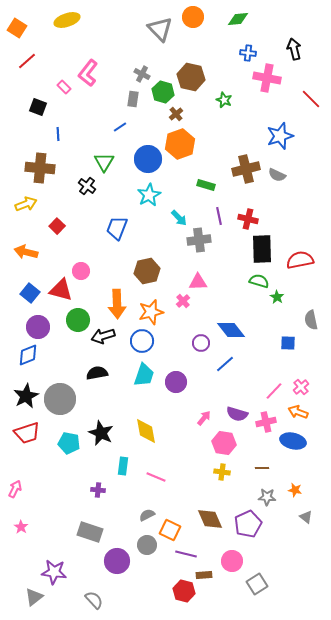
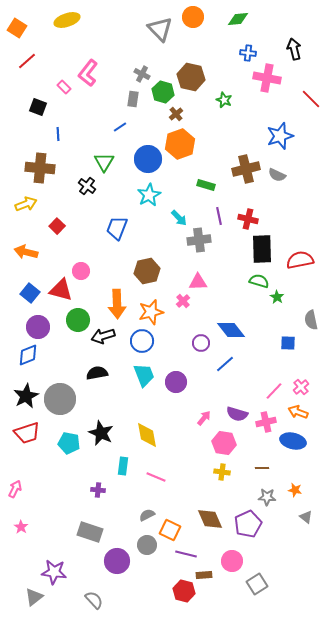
cyan trapezoid at (144, 375): rotated 40 degrees counterclockwise
yellow diamond at (146, 431): moved 1 px right, 4 px down
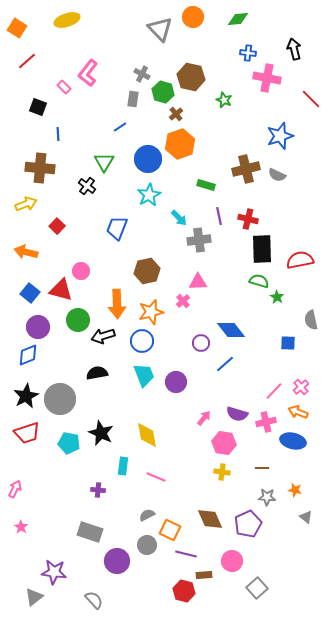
gray square at (257, 584): moved 4 px down; rotated 10 degrees counterclockwise
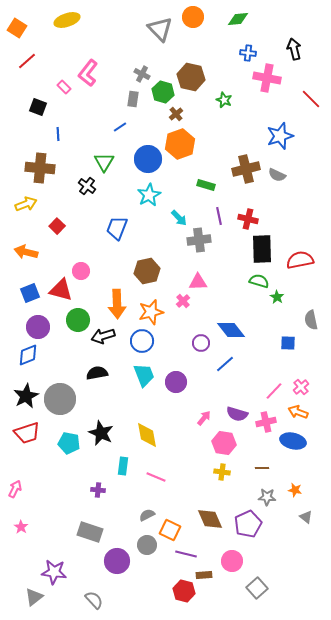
blue square at (30, 293): rotated 30 degrees clockwise
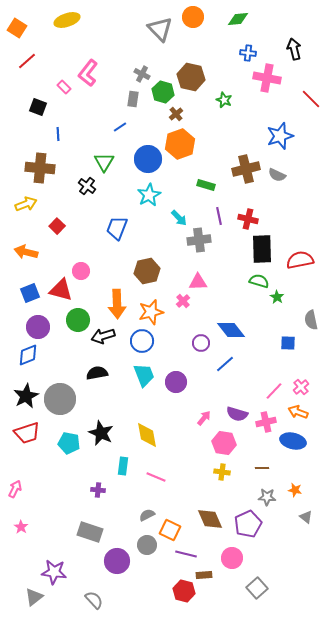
pink circle at (232, 561): moved 3 px up
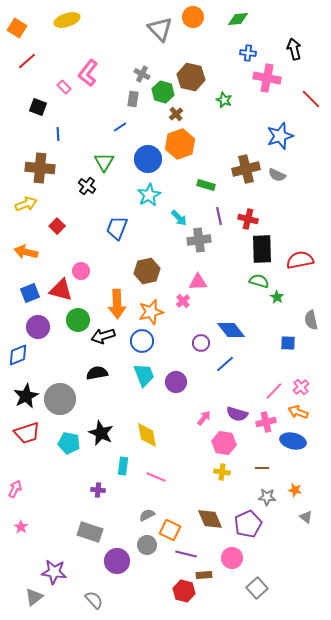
blue diamond at (28, 355): moved 10 px left
